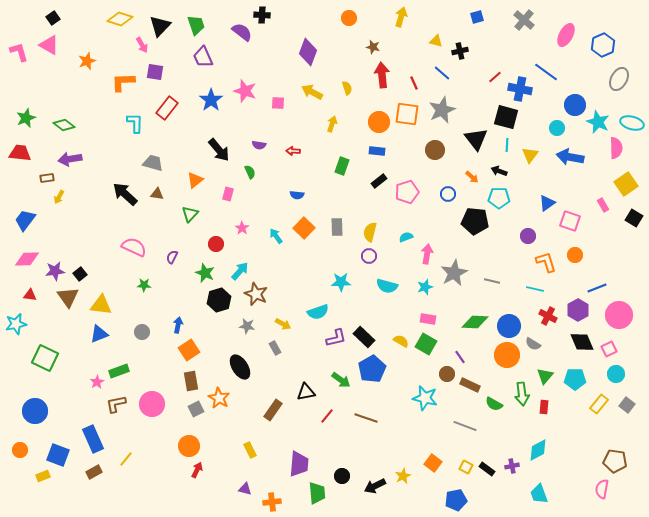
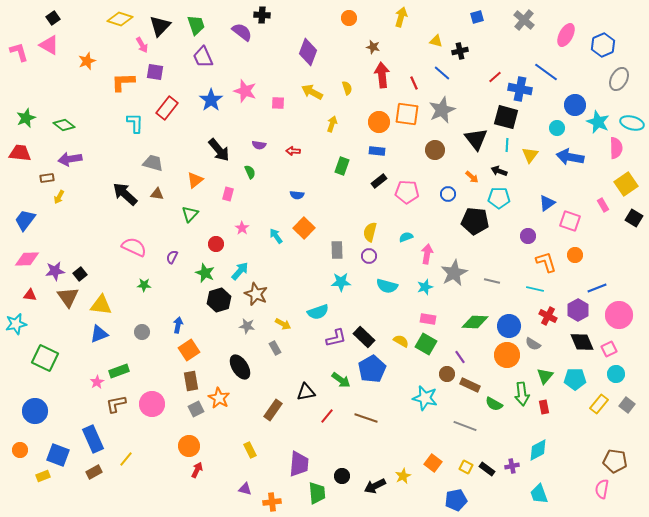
pink pentagon at (407, 192): rotated 20 degrees clockwise
gray rectangle at (337, 227): moved 23 px down
red rectangle at (544, 407): rotated 16 degrees counterclockwise
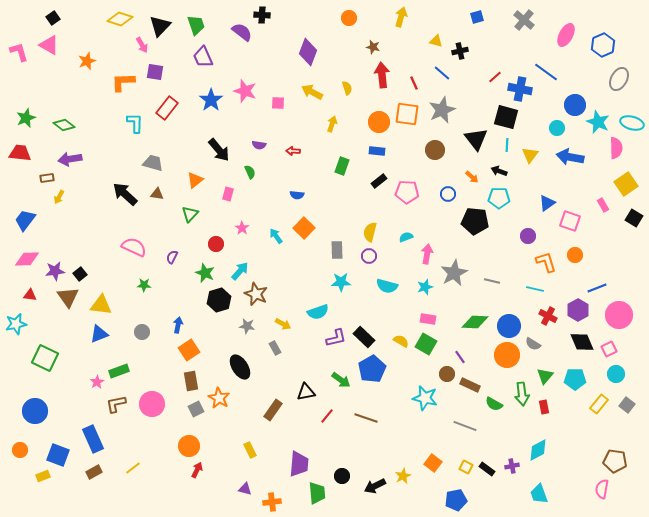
yellow line at (126, 459): moved 7 px right, 9 px down; rotated 14 degrees clockwise
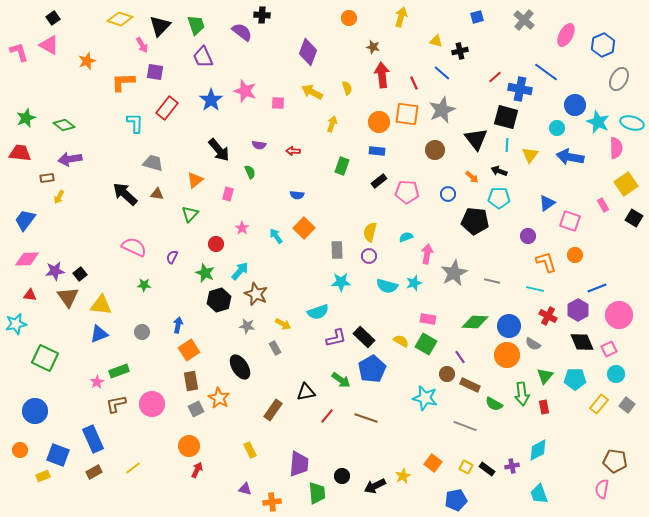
cyan star at (425, 287): moved 11 px left, 4 px up
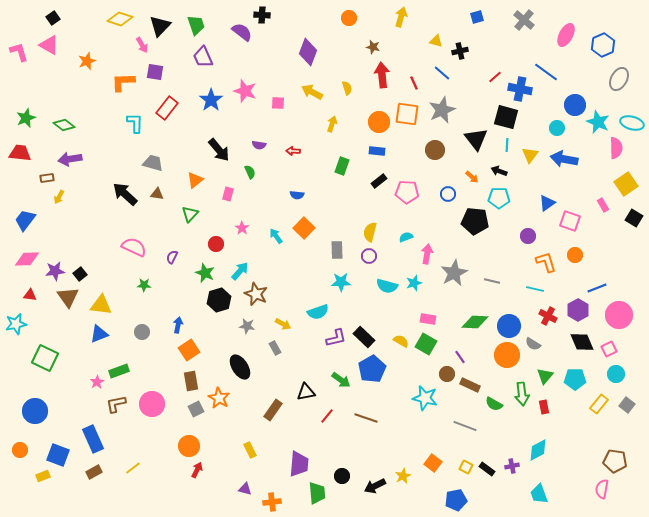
blue arrow at (570, 157): moved 6 px left, 2 px down
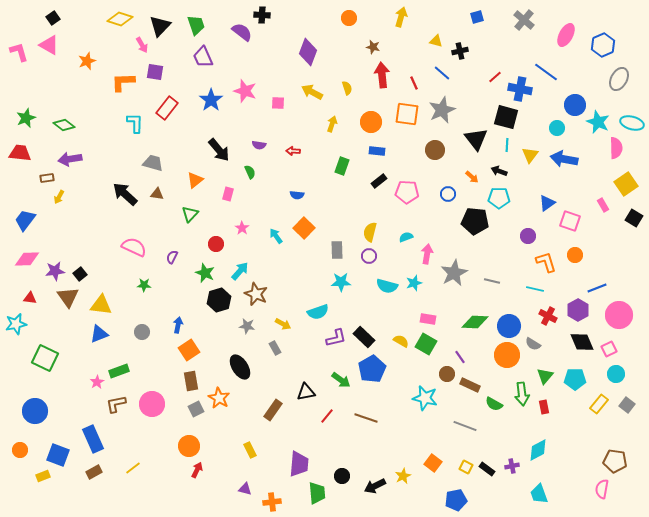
orange circle at (379, 122): moved 8 px left
red triangle at (30, 295): moved 3 px down
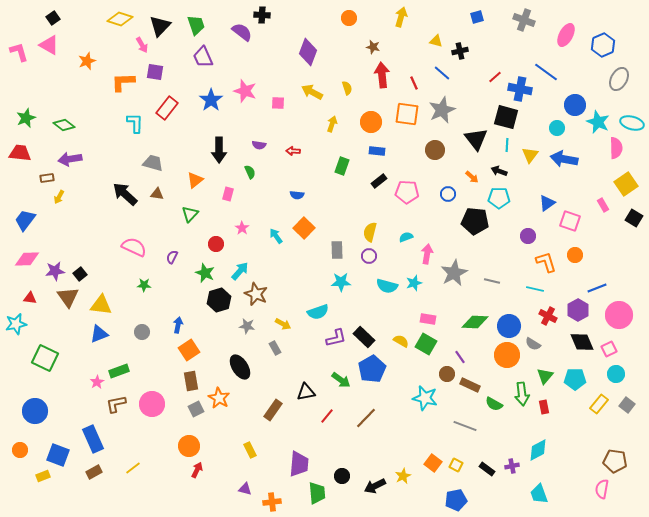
gray cross at (524, 20): rotated 20 degrees counterclockwise
black arrow at (219, 150): rotated 40 degrees clockwise
brown line at (366, 418): rotated 65 degrees counterclockwise
yellow square at (466, 467): moved 10 px left, 2 px up
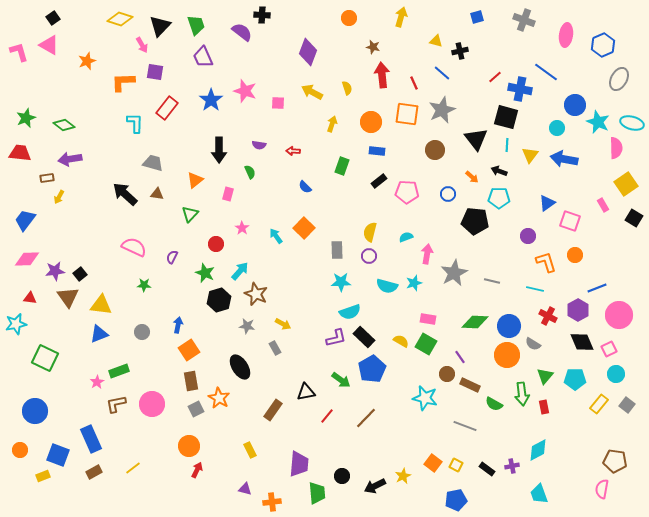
pink ellipse at (566, 35): rotated 20 degrees counterclockwise
blue semicircle at (297, 195): moved 8 px right, 8 px up; rotated 40 degrees clockwise
cyan semicircle at (318, 312): moved 32 px right
blue rectangle at (93, 439): moved 2 px left
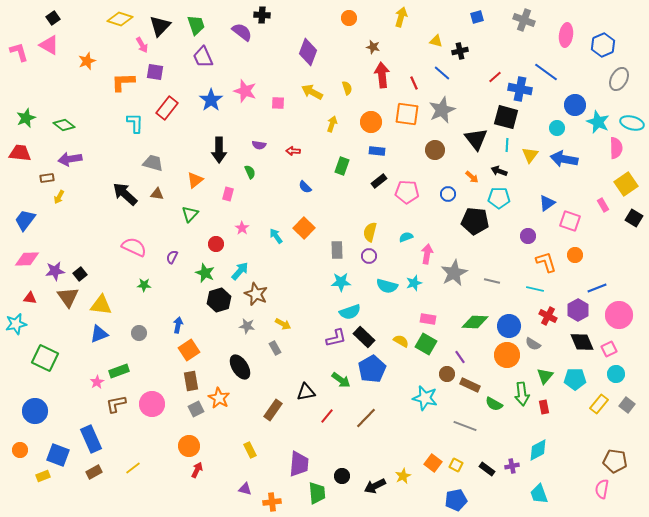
gray circle at (142, 332): moved 3 px left, 1 px down
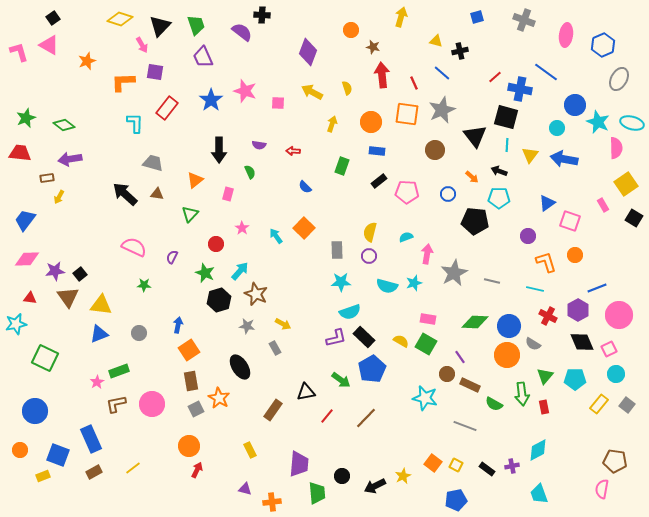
orange circle at (349, 18): moved 2 px right, 12 px down
black triangle at (476, 139): moved 1 px left, 3 px up
